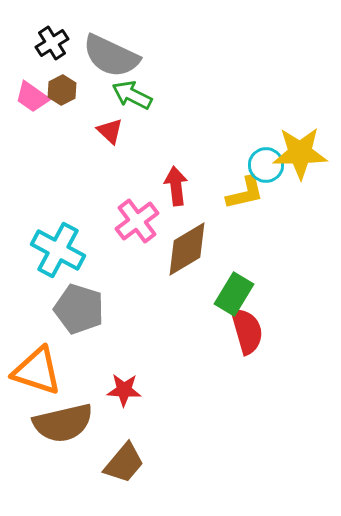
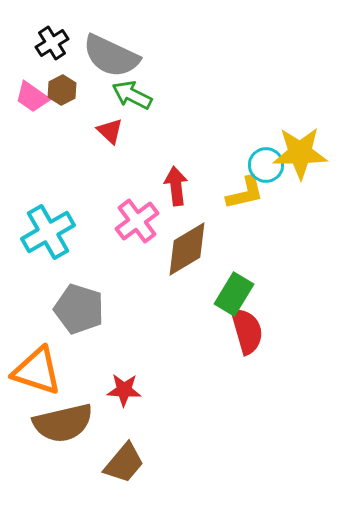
cyan cross: moved 10 px left, 18 px up; rotated 32 degrees clockwise
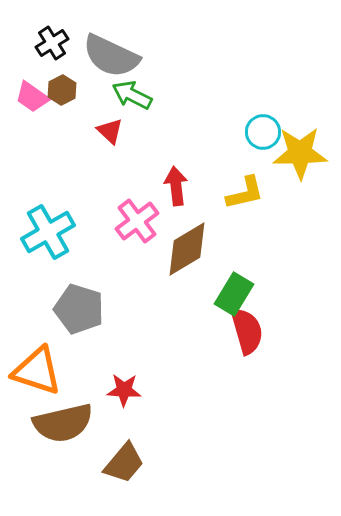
cyan circle: moved 3 px left, 33 px up
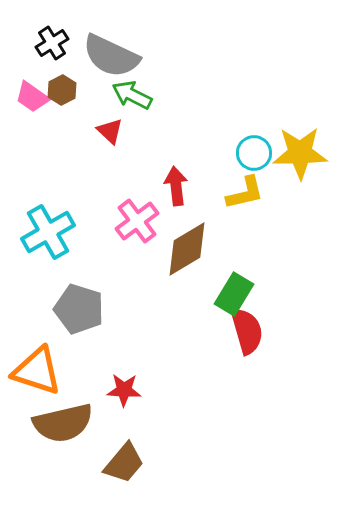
cyan circle: moved 9 px left, 21 px down
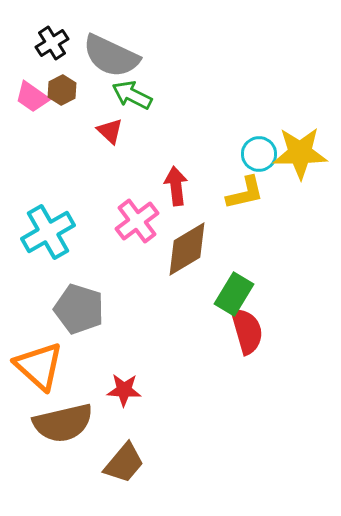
cyan circle: moved 5 px right, 1 px down
orange triangle: moved 2 px right, 5 px up; rotated 24 degrees clockwise
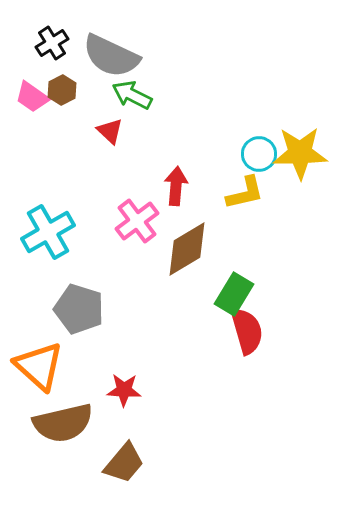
red arrow: rotated 12 degrees clockwise
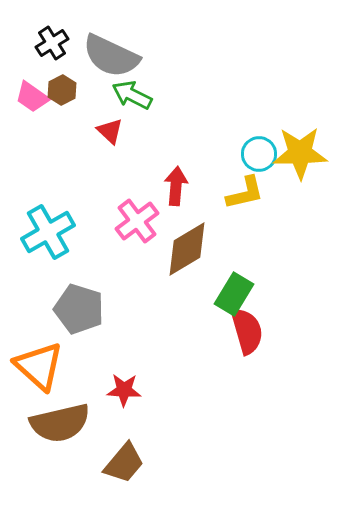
brown semicircle: moved 3 px left
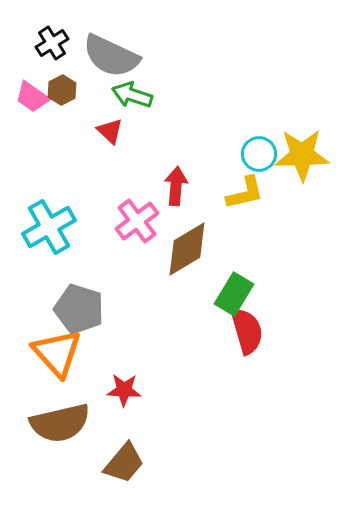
green arrow: rotated 9 degrees counterclockwise
yellow star: moved 2 px right, 2 px down
cyan cross: moved 1 px right, 5 px up
orange triangle: moved 18 px right, 13 px up; rotated 6 degrees clockwise
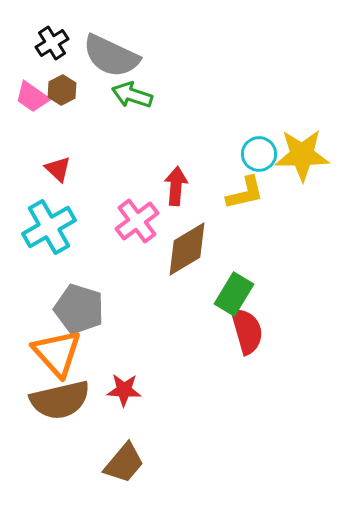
red triangle: moved 52 px left, 38 px down
brown semicircle: moved 23 px up
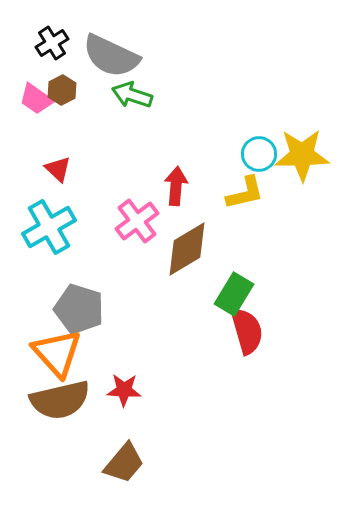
pink trapezoid: moved 4 px right, 2 px down
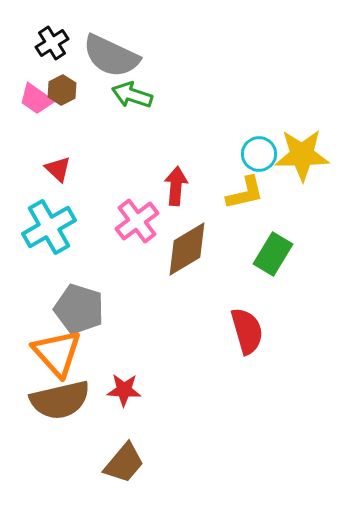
green rectangle: moved 39 px right, 40 px up
